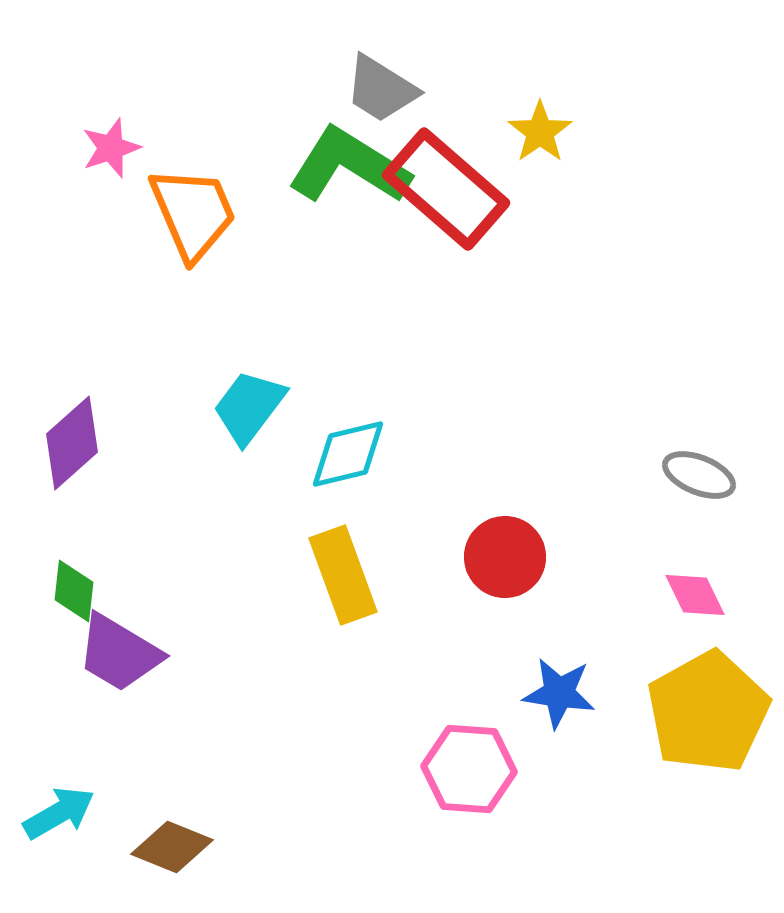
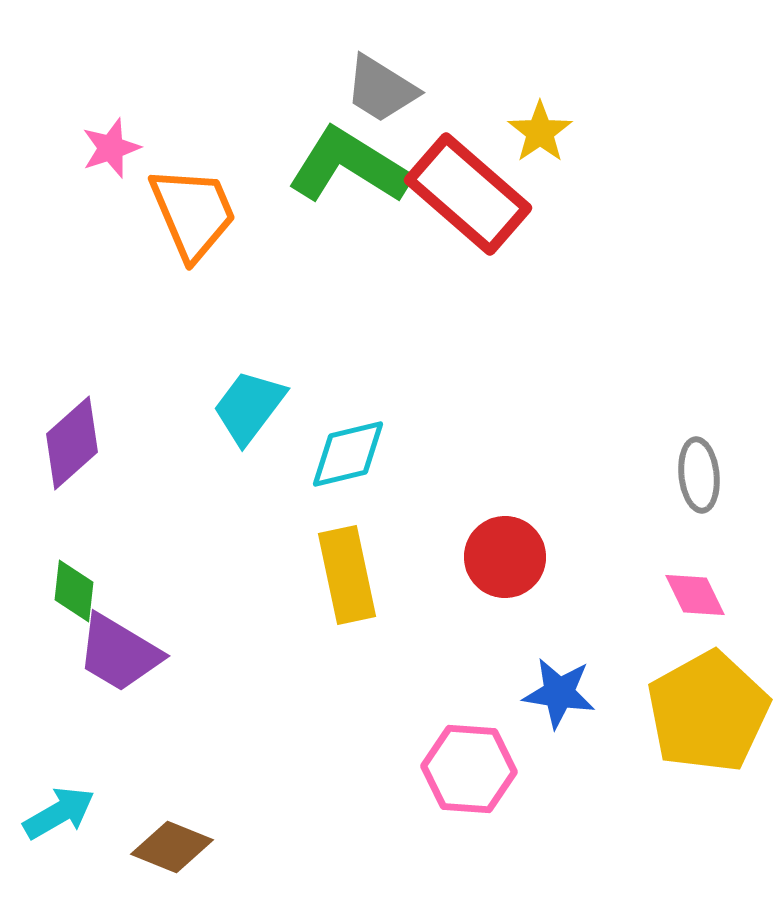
red rectangle: moved 22 px right, 5 px down
gray ellipse: rotated 62 degrees clockwise
yellow rectangle: moved 4 px right; rotated 8 degrees clockwise
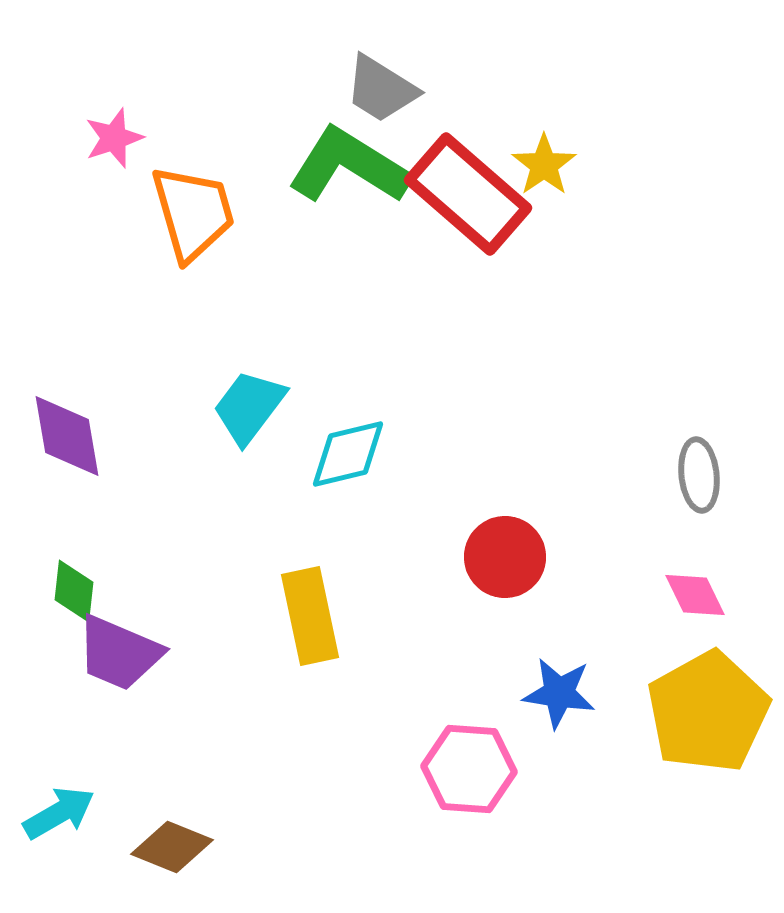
yellow star: moved 4 px right, 33 px down
pink star: moved 3 px right, 10 px up
orange trapezoid: rotated 7 degrees clockwise
purple diamond: moved 5 px left, 7 px up; rotated 58 degrees counterclockwise
yellow rectangle: moved 37 px left, 41 px down
purple trapezoid: rotated 8 degrees counterclockwise
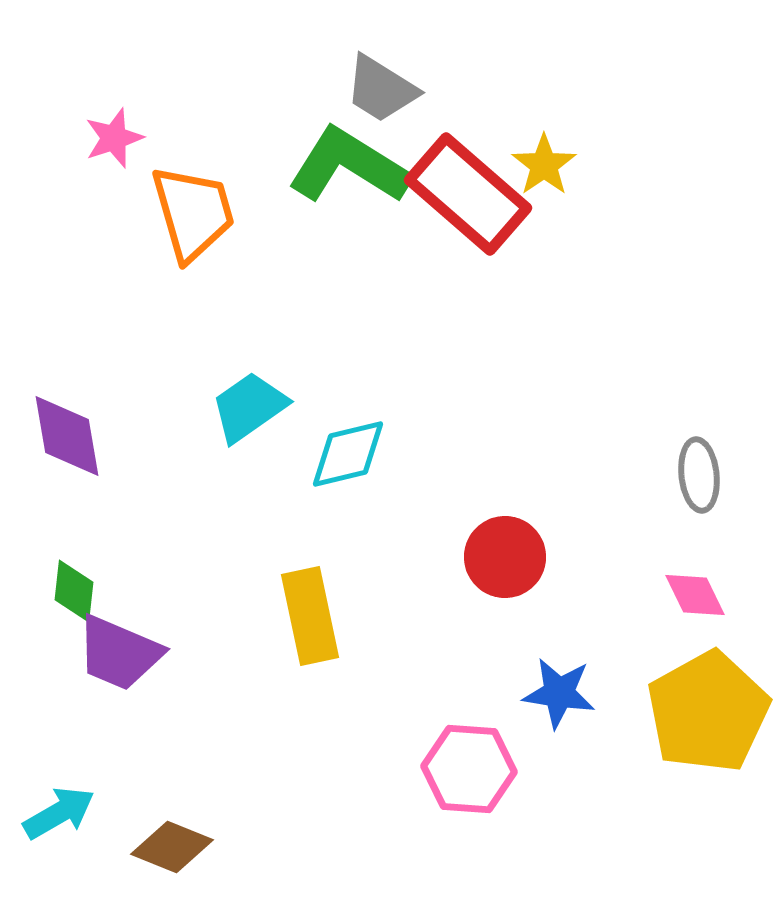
cyan trapezoid: rotated 18 degrees clockwise
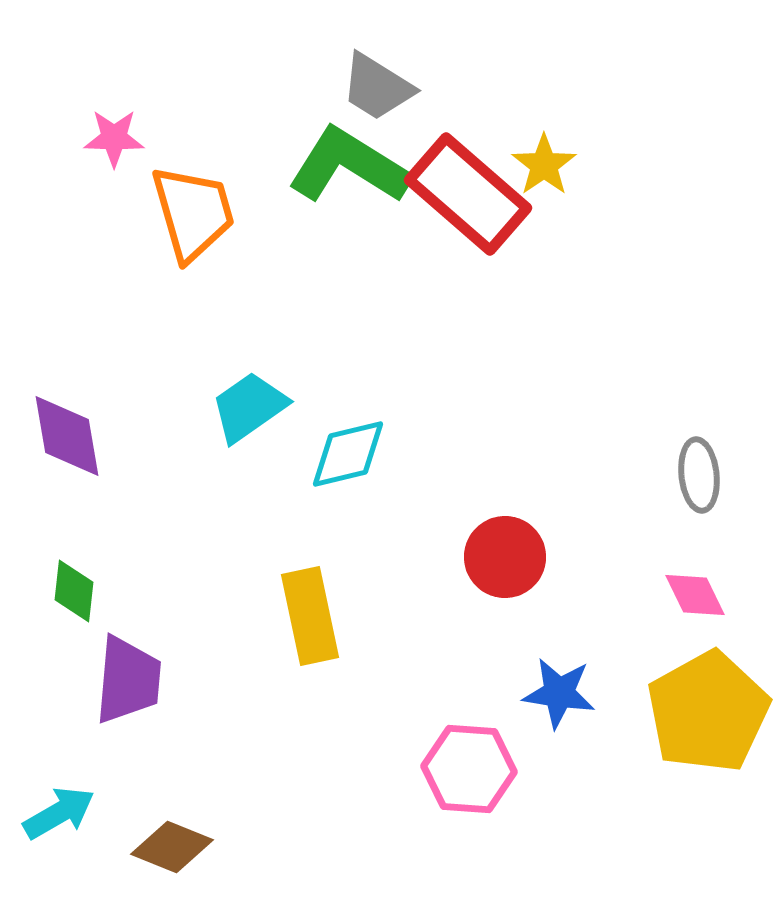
gray trapezoid: moved 4 px left, 2 px up
pink star: rotated 20 degrees clockwise
purple trapezoid: moved 9 px right, 27 px down; rotated 108 degrees counterclockwise
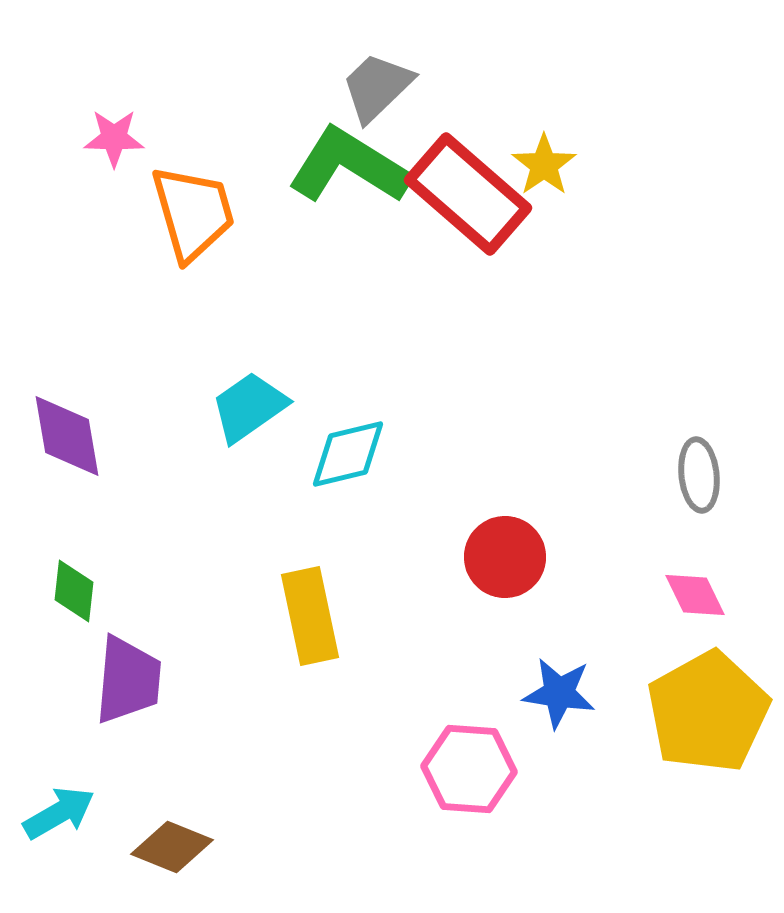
gray trapezoid: rotated 104 degrees clockwise
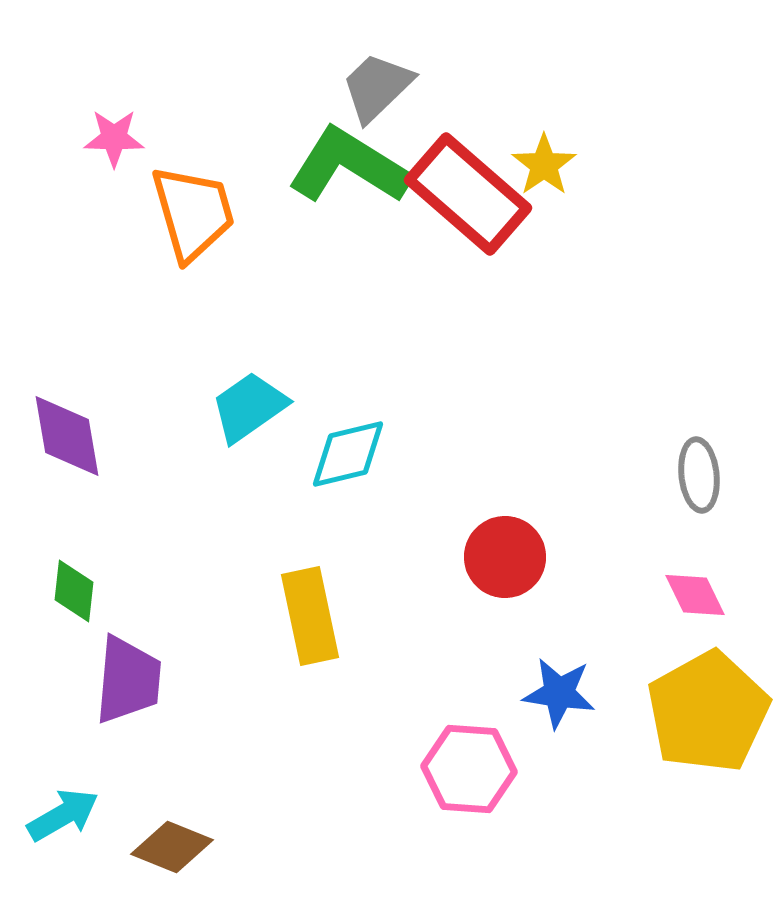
cyan arrow: moved 4 px right, 2 px down
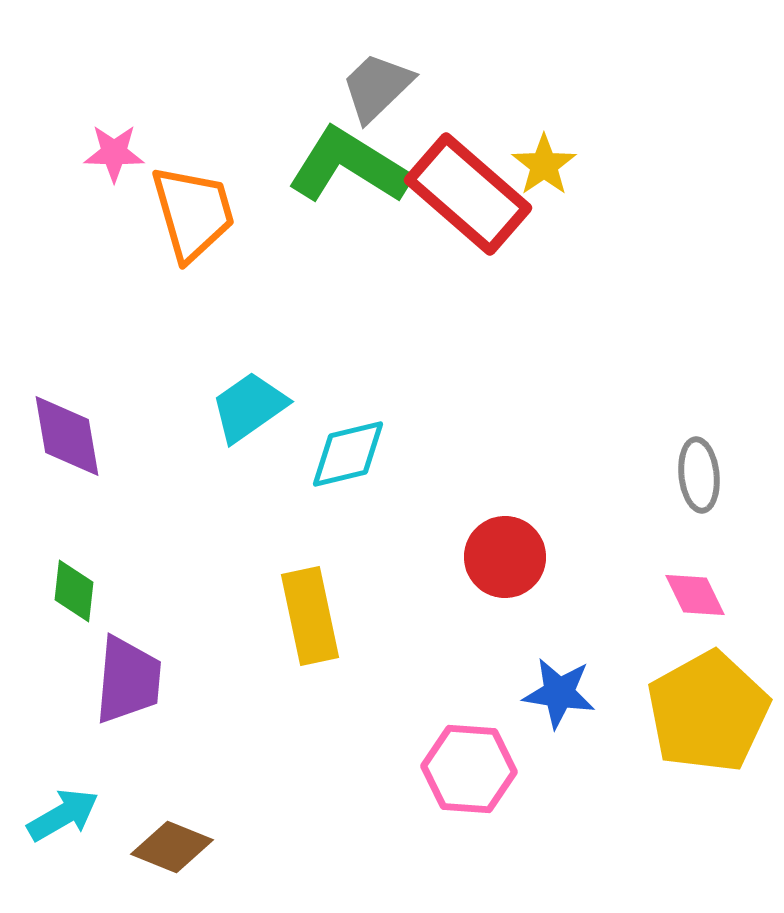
pink star: moved 15 px down
